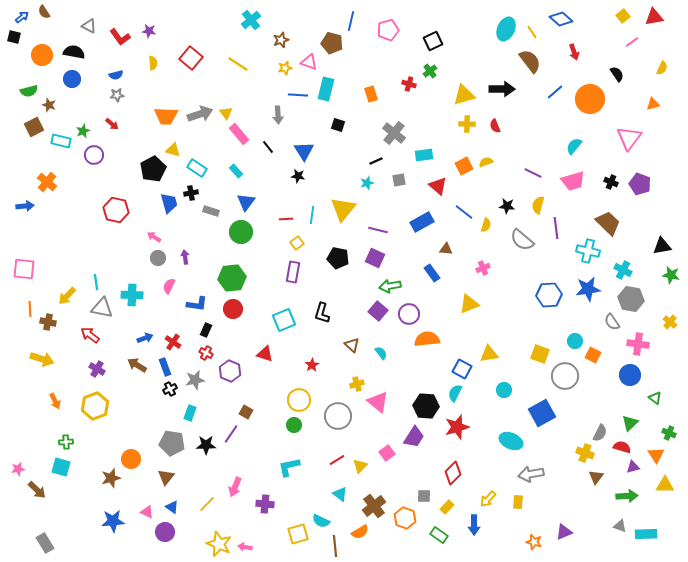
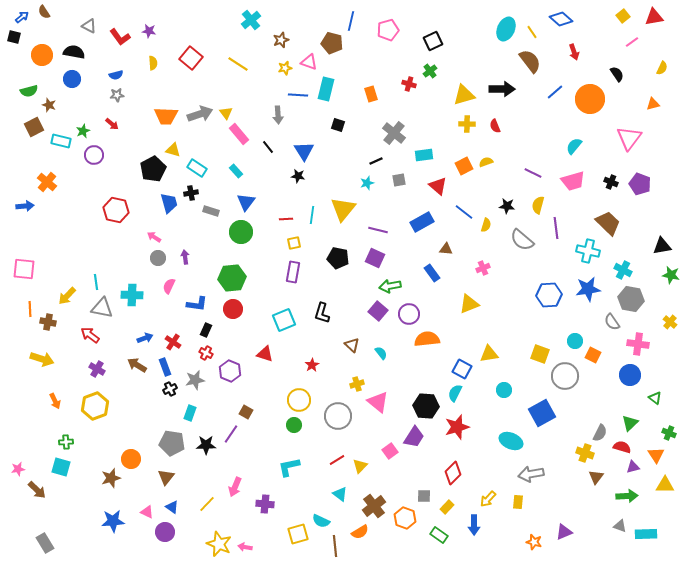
yellow square at (297, 243): moved 3 px left; rotated 24 degrees clockwise
pink square at (387, 453): moved 3 px right, 2 px up
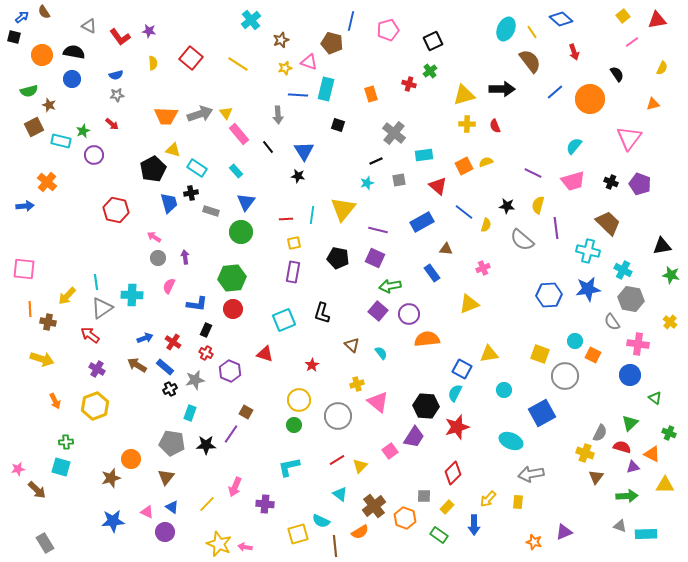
red triangle at (654, 17): moved 3 px right, 3 px down
gray triangle at (102, 308): rotated 45 degrees counterclockwise
blue rectangle at (165, 367): rotated 30 degrees counterclockwise
orange triangle at (656, 455): moved 4 px left, 1 px up; rotated 30 degrees counterclockwise
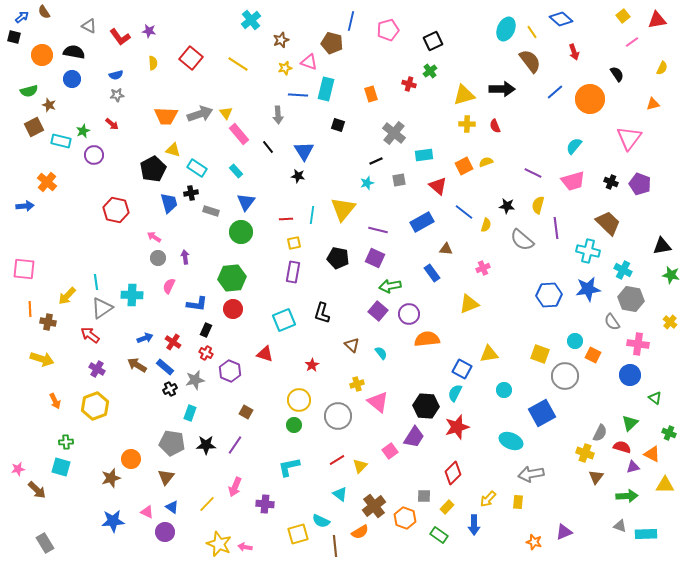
purple line at (231, 434): moved 4 px right, 11 px down
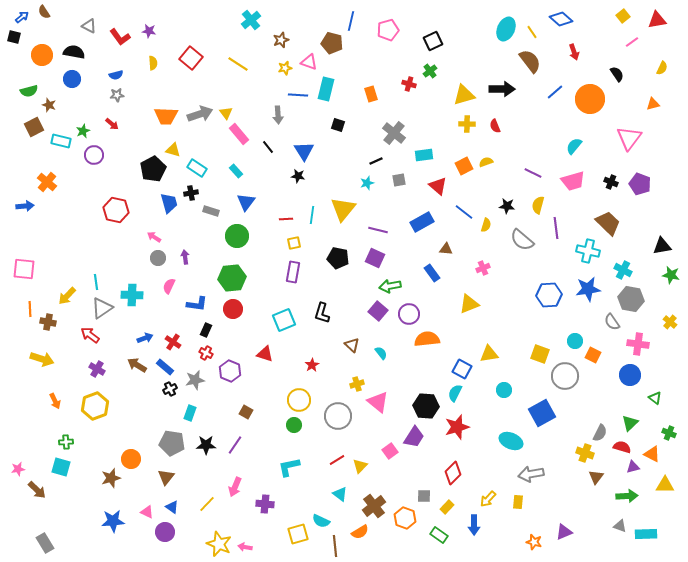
green circle at (241, 232): moved 4 px left, 4 px down
